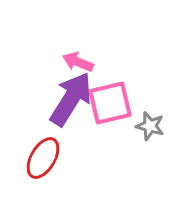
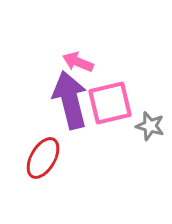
purple arrow: moved 1 px left, 1 px down; rotated 46 degrees counterclockwise
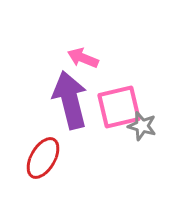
pink arrow: moved 5 px right, 4 px up
pink square: moved 9 px right, 4 px down
gray star: moved 8 px left
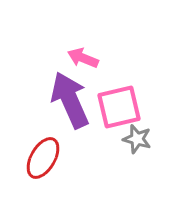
purple arrow: rotated 10 degrees counterclockwise
gray star: moved 5 px left, 13 px down
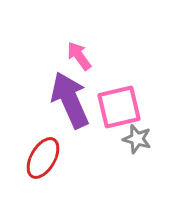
pink arrow: moved 4 px left, 2 px up; rotated 32 degrees clockwise
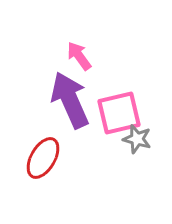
pink square: moved 6 px down
